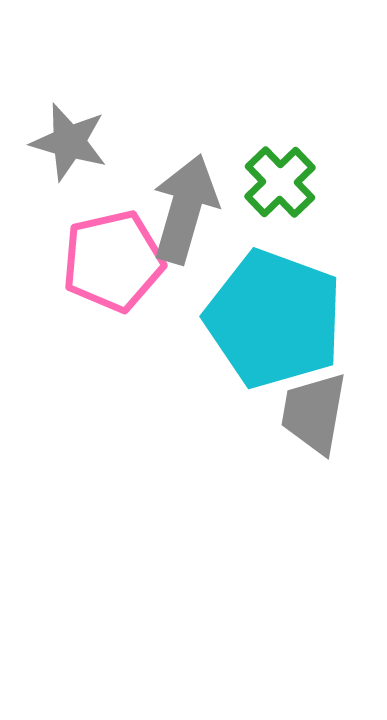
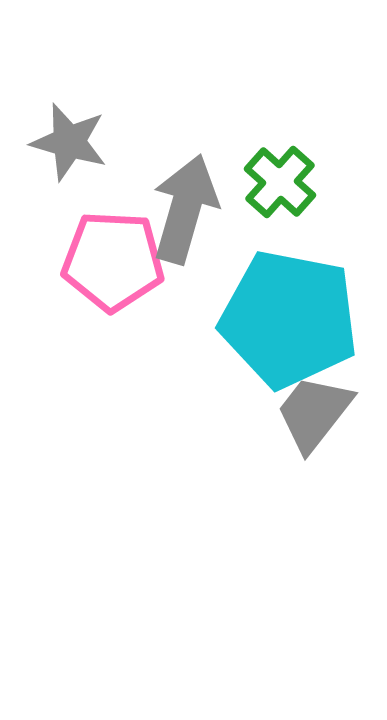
green cross: rotated 4 degrees counterclockwise
pink pentagon: rotated 16 degrees clockwise
cyan pentagon: moved 15 px right; rotated 9 degrees counterclockwise
gray trapezoid: rotated 28 degrees clockwise
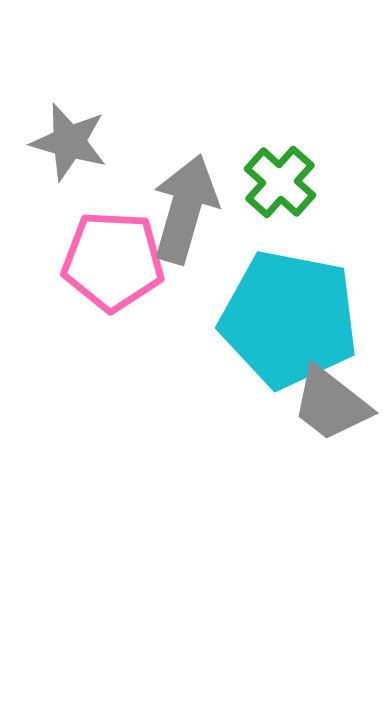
gray trapezoid: moved 17 px right, 9 px up; rotated 90 degrees counterclockwise
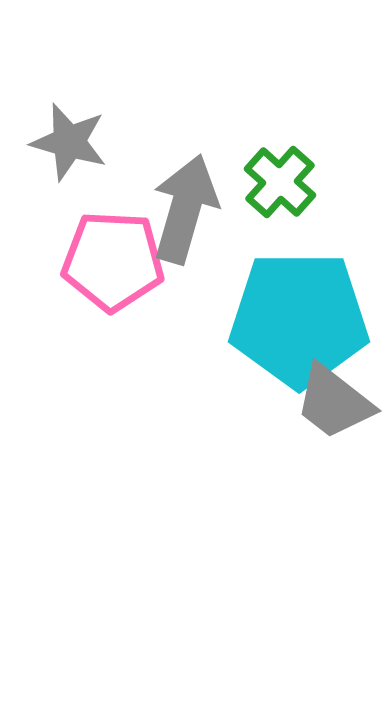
cyan pentagon: moved 10 px right; rotated 11 degrees counterclockwise
gray trapezoid: moved 3 px right, 2 px up
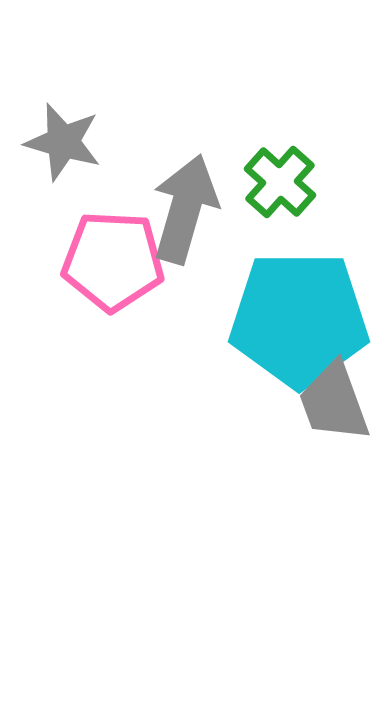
gray star: moved 6 px left
gray trapezoid: rotated 32 degrees clockwise
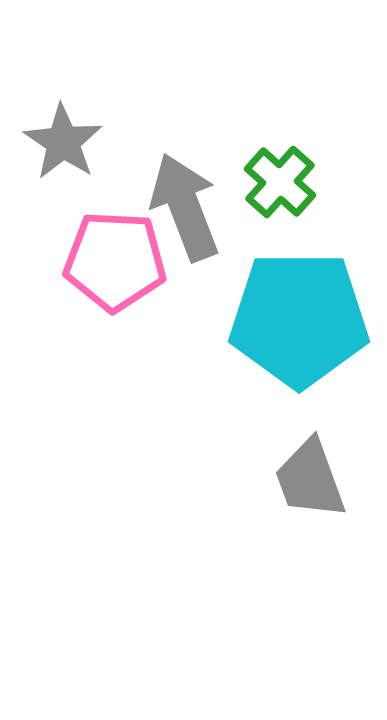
gray star: rotated 18 degrees clockwise
gray arrow: moved 2 px up; rotated 37 degrees counterclockwise
pink pentagon: moved 2 px right
gray trapezoid: moved 24 px left, 77 px down
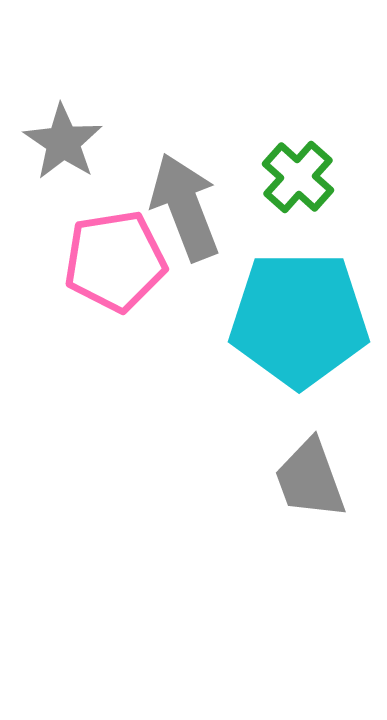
green cross: moved 18 px right, 5 px up
pink pentagon: rotated 12 degrees counterclockwise
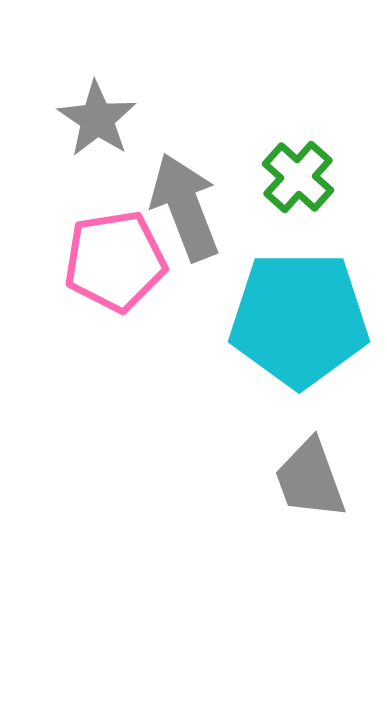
gray star: moved 34 px right, 23 px up
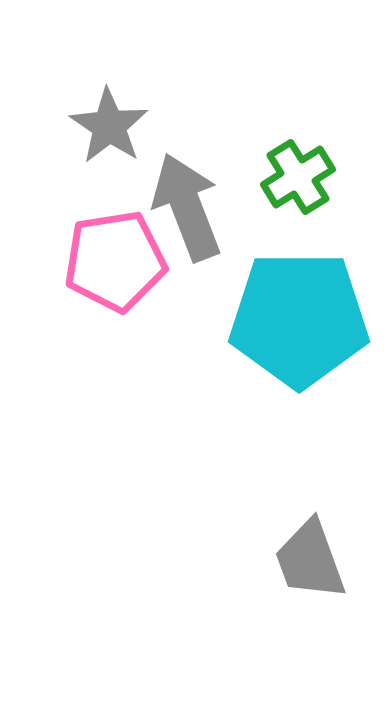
gray star: moved 12 px right, 7 px down
green cross: rotated 16 degrees clockwise
gray arrow: moved 2 px right
gray trapezoid: moved 81 px down
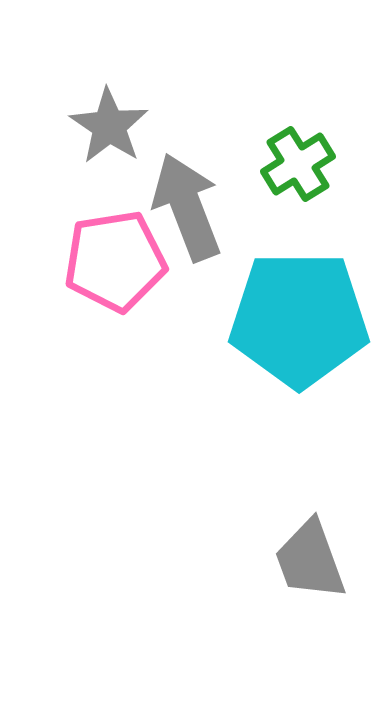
green cross: moved 13 px up
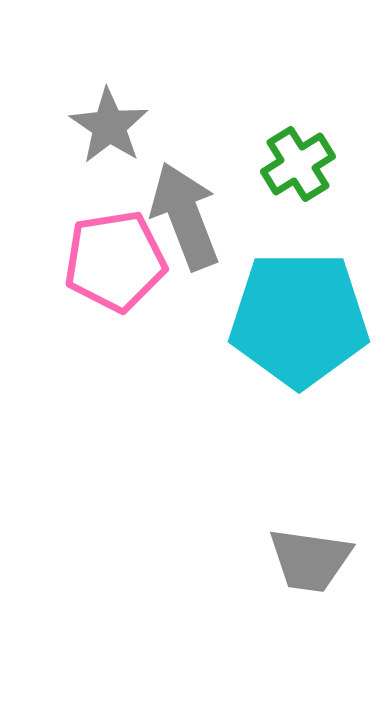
gray arrow: moved 2 px left, 9 px down
gray trapezoid: rotated 62 degrees counterclockwise
